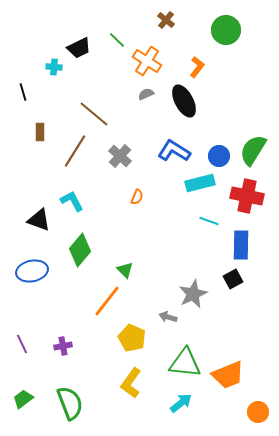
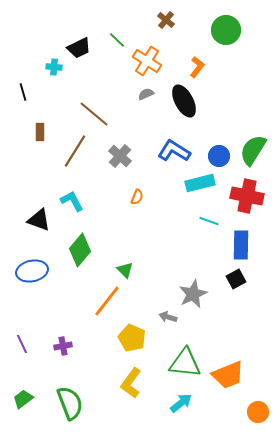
black square at (233, 279): moved 3 px right
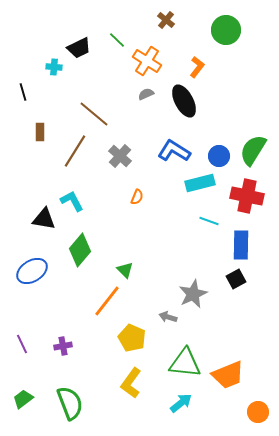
black triangle at (39, 220): moved 5 px right, 1 px up; rotated 10 degrees counterclockwise
blue ellipse at (32, 271): rotated 20 degrees counterclockwise
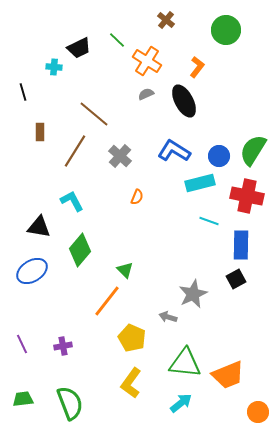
black triangle at (44, 219): moved 5 px left, 8 px down
green trapezoid at (23, 399): rotated 30 degrees clockwise
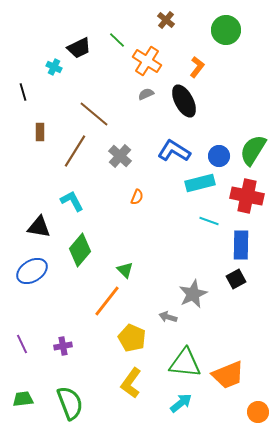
cyan cross at (54, 67): rotated 21 degrees clockwise
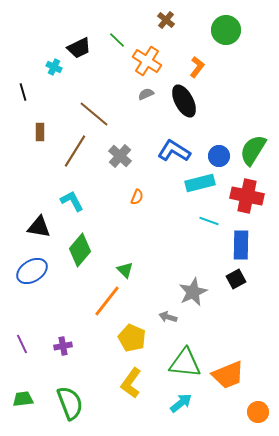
gray star at (193, 294): moved 2 px up
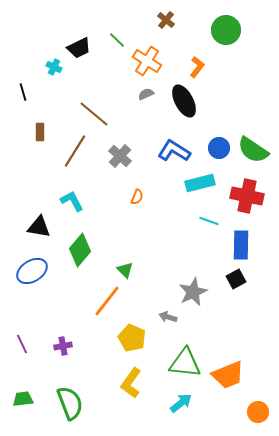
green semicircle at (253, 150): rotated 88 degrees counterclockwise
blue circle at (219, 156): moved 8 px up
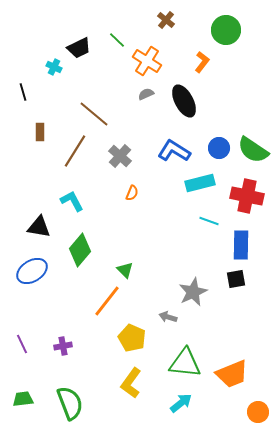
orange L-shape at (197, 67): moved 5 px right, 5 px up
orange semicircle at (137, 197): moved 5 px left, 4 px up
black square at (236, 279): rotated 18 degrees clockwise
orange trapezoid at (228, 375): moved 4 px right, 1 px up
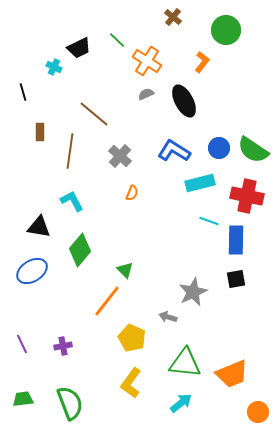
brown cross at (166, 20): moved 7 px right, 3 px up
brown line at (75, 151): moved 5 px left; rotated 24 degrees counterclockwise
blue rectangle at (241, 245): moved 5 px left, 5 px up
